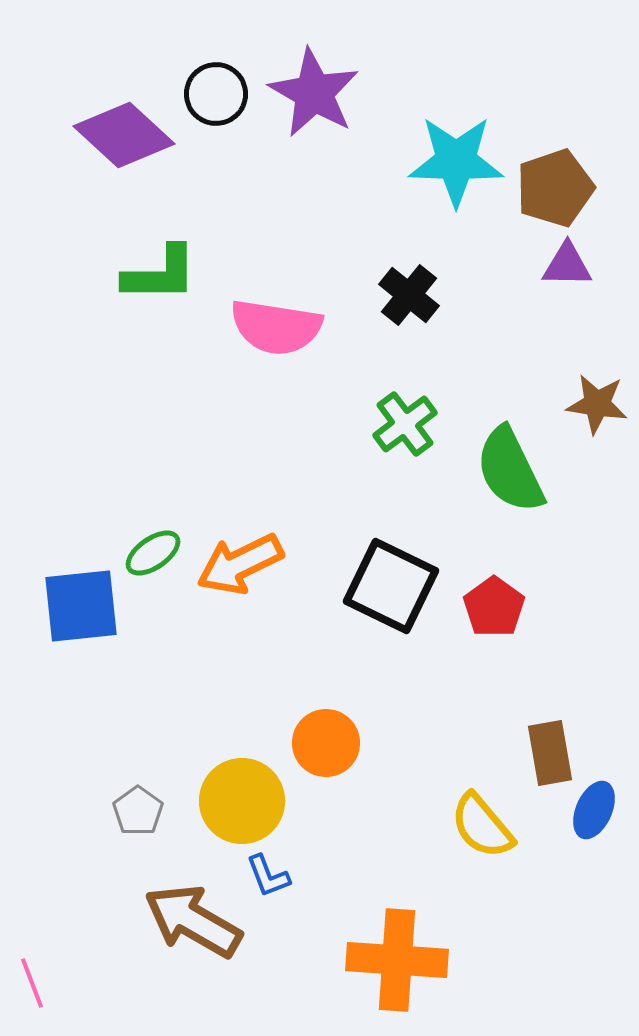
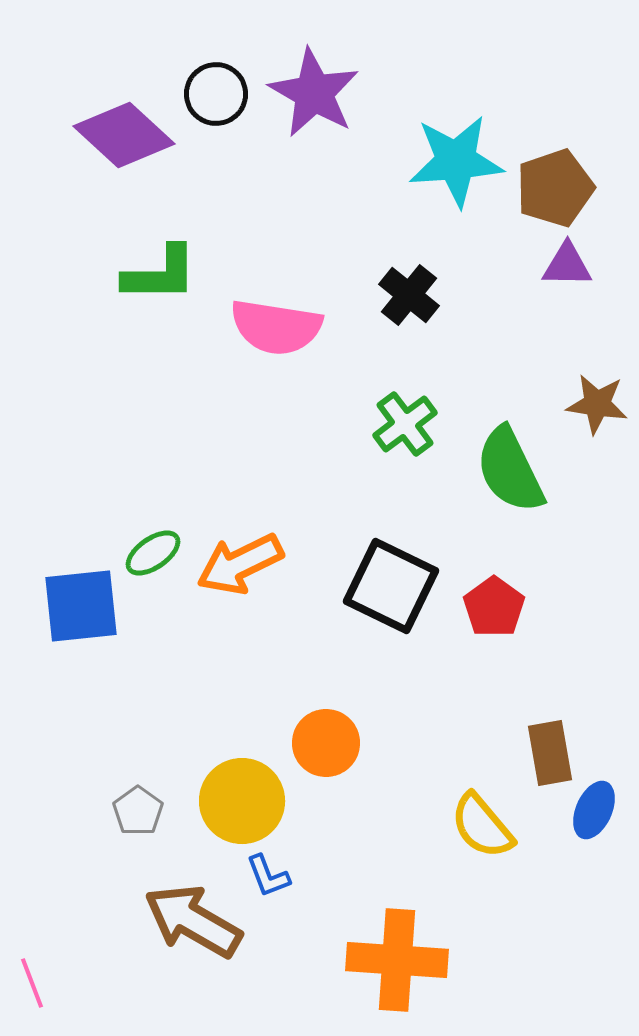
cyan star: rotated 6 degrees counterclockwise
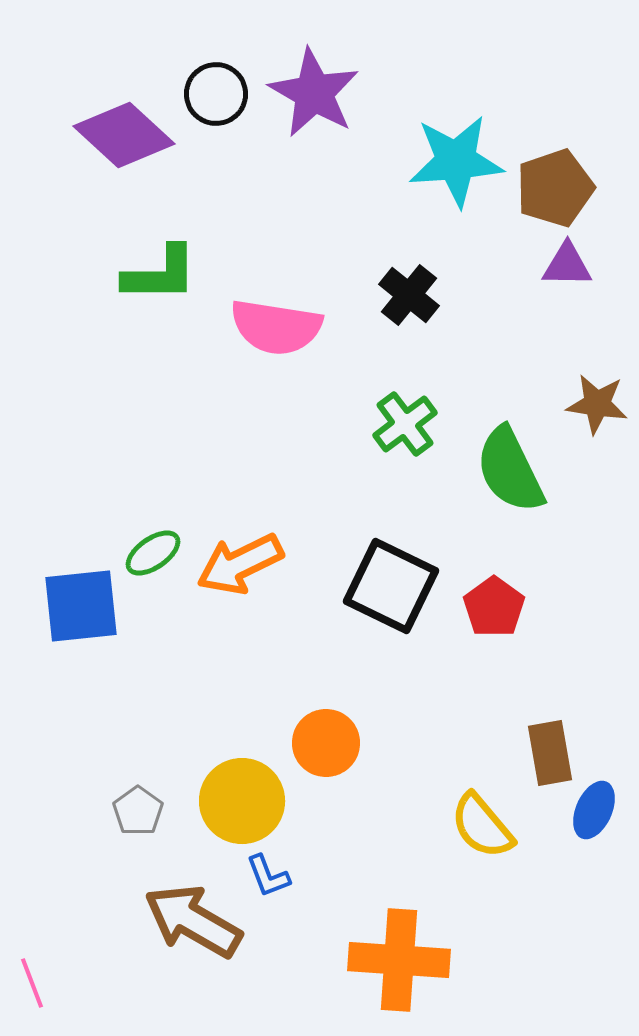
orange cross: moved 2 px right
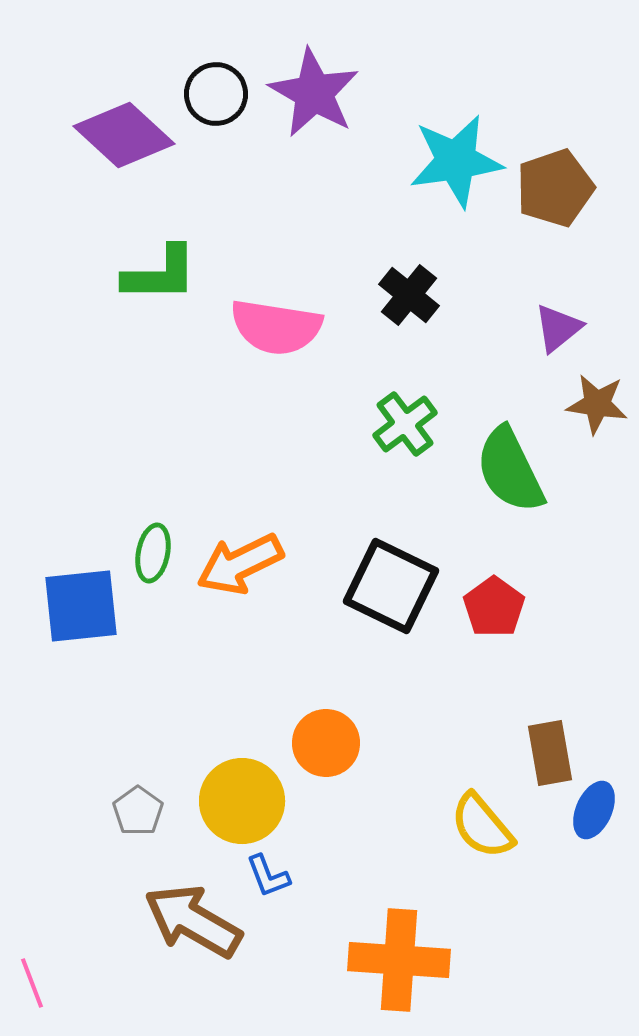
cyan star: rotated 4 degrees counterclockwise
purple triangle: moved 9 px left, 63 px down; rotated 40 degrees counterclockwise
green ellipse: rotated 44 degrees counterclockwise
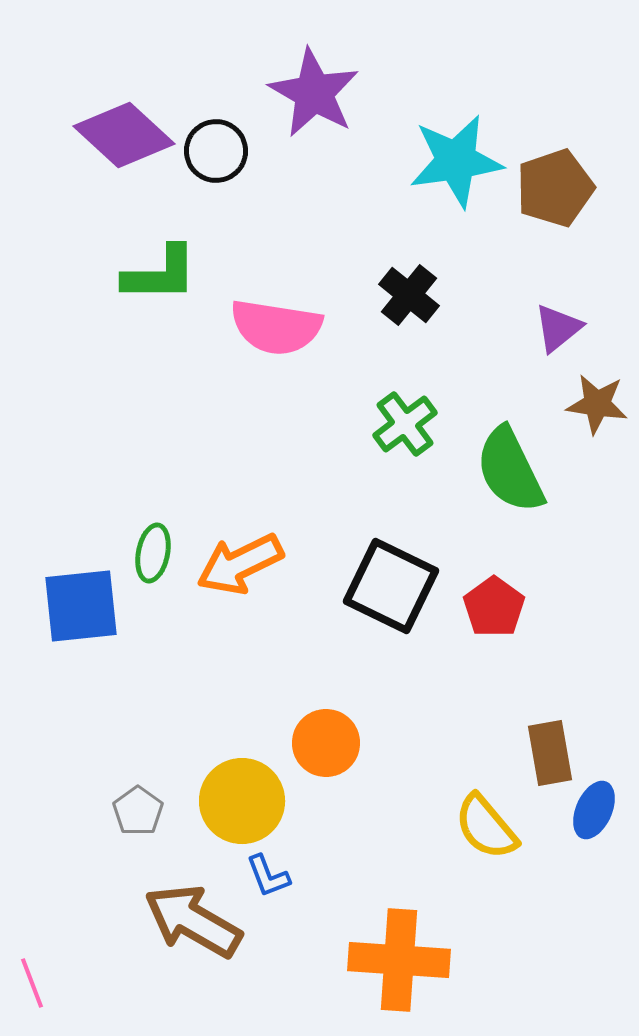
black circle: moved 57 px down
yellow semicircle: moved 4 px right, 1 px down
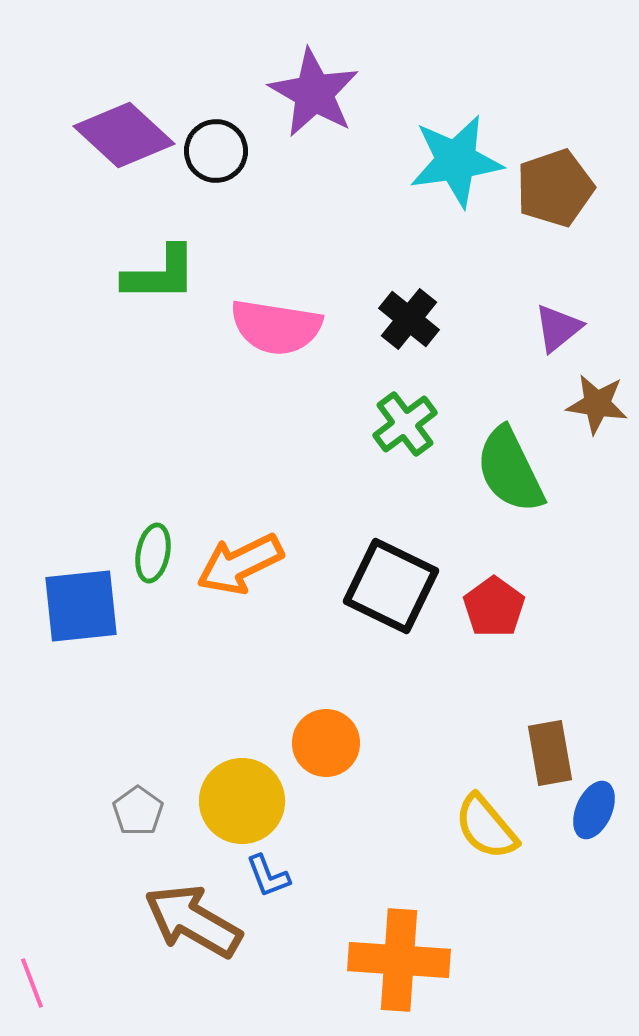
black cross: moved 24 px down
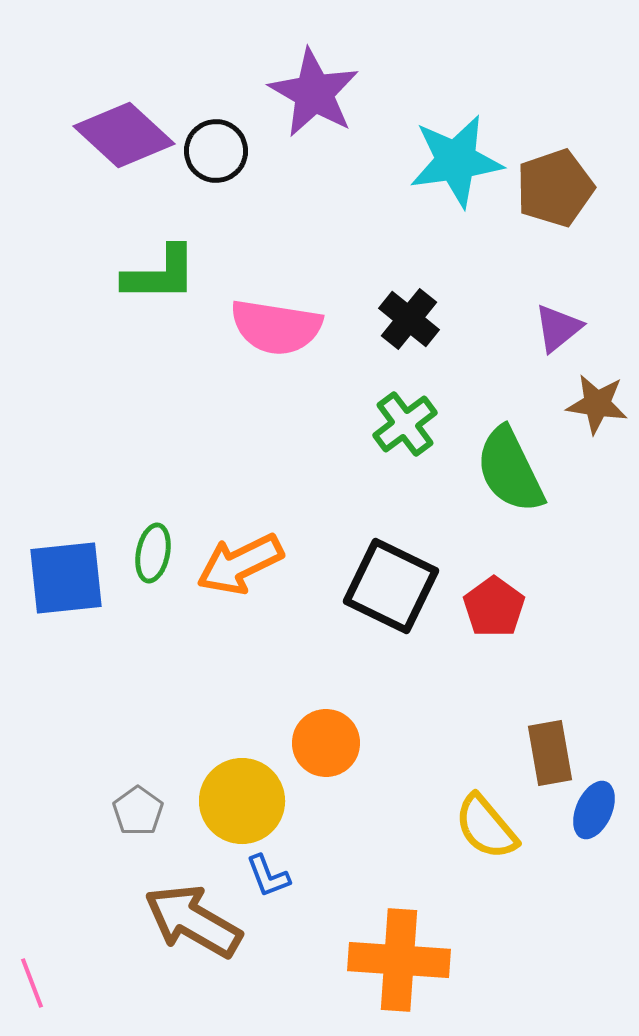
blue square: moved 15 px left, 28 px up
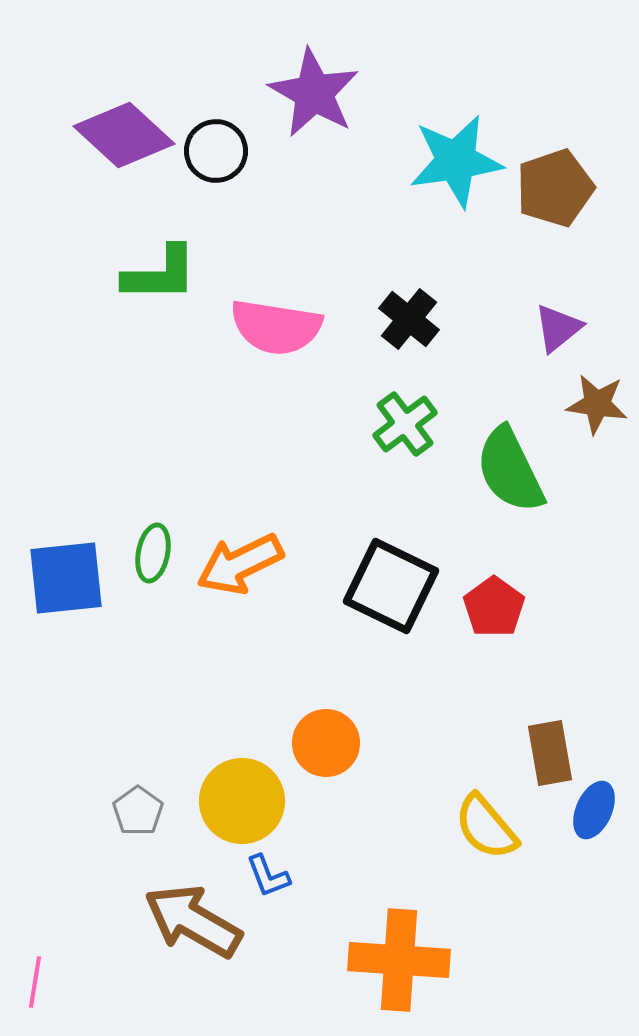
pink line: moved 3 px right, 1 px up; rotated 30 degrees clockwise
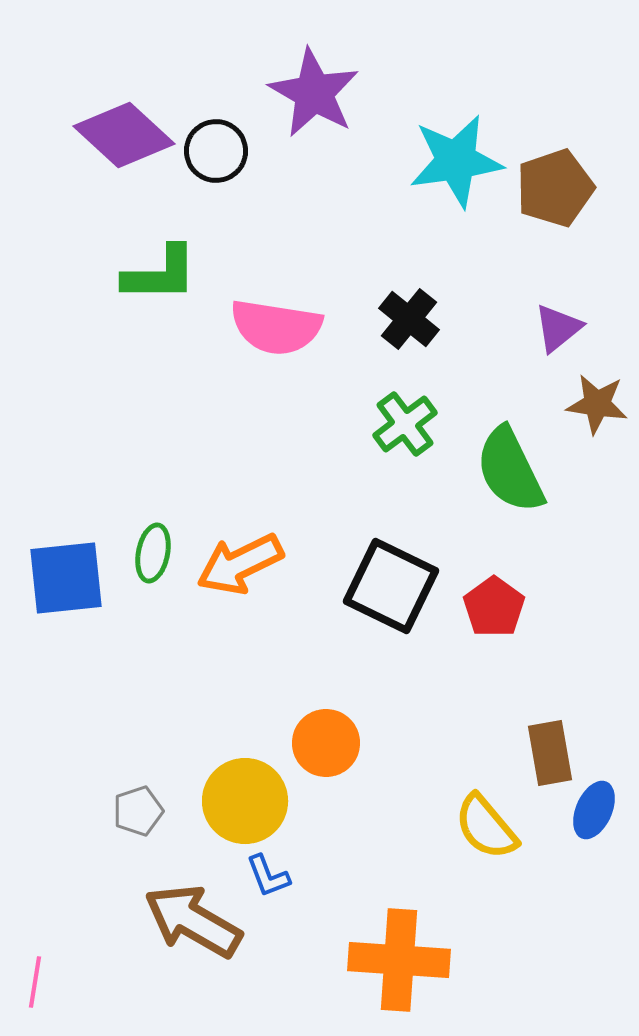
yellow circle: moved 3 px right
gray pentagon: rotated 18 degrees clockwise
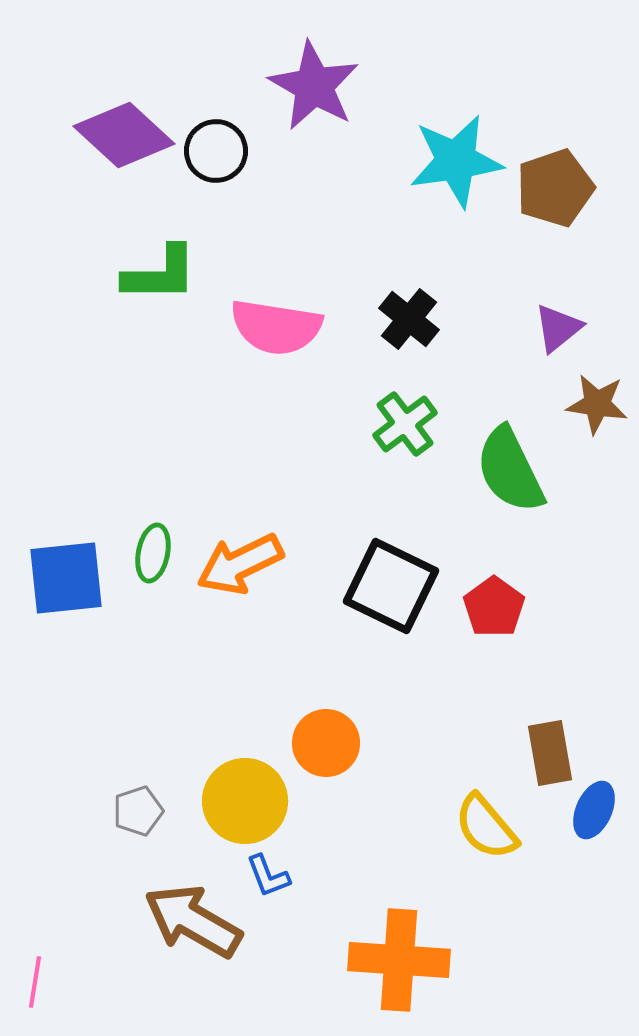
purple star: moved 7 px up
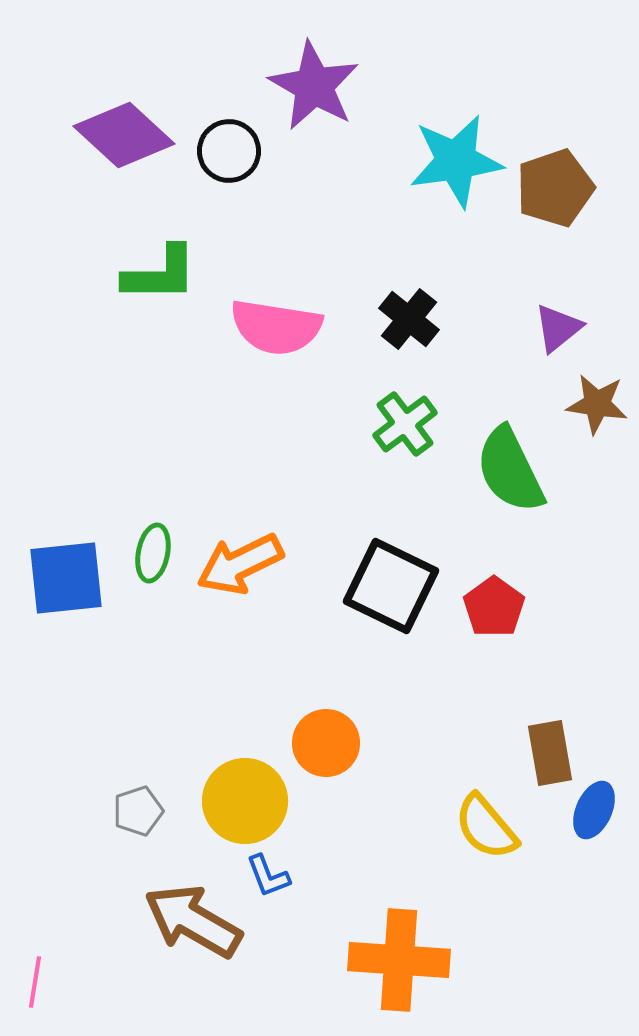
black circle: moved 13 px right
